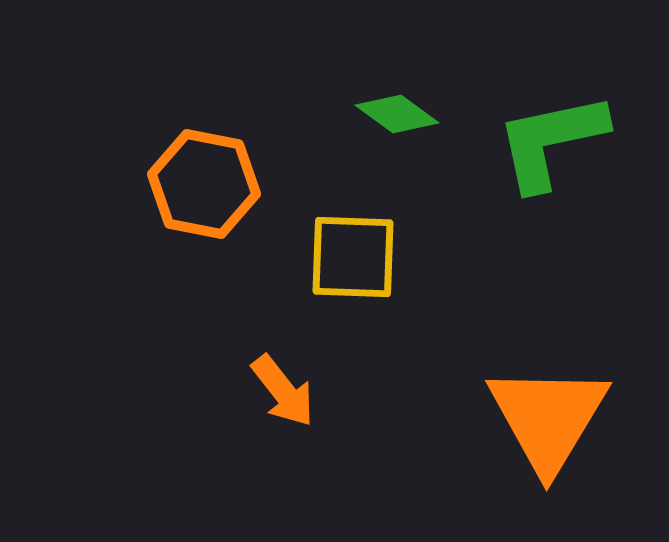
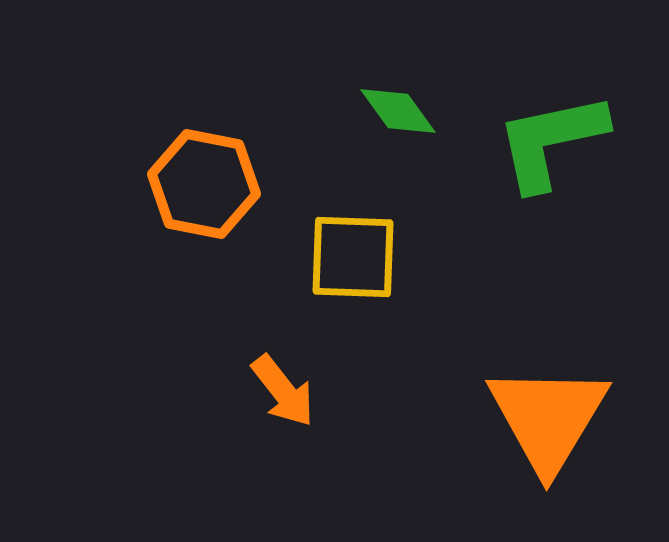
green diamond: moved 1 px right, 3 px up; rotated 18 degrees clockwise
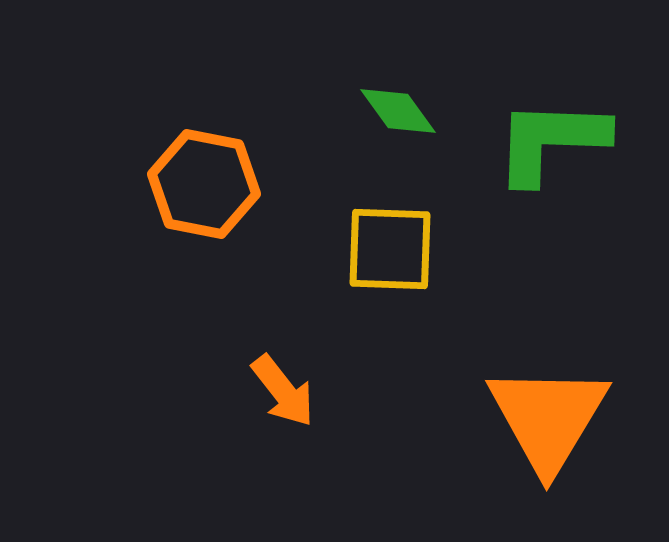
green L-shape: rotated 14 degrees clockwise
yellow square: moved 37 px right, 8 px up
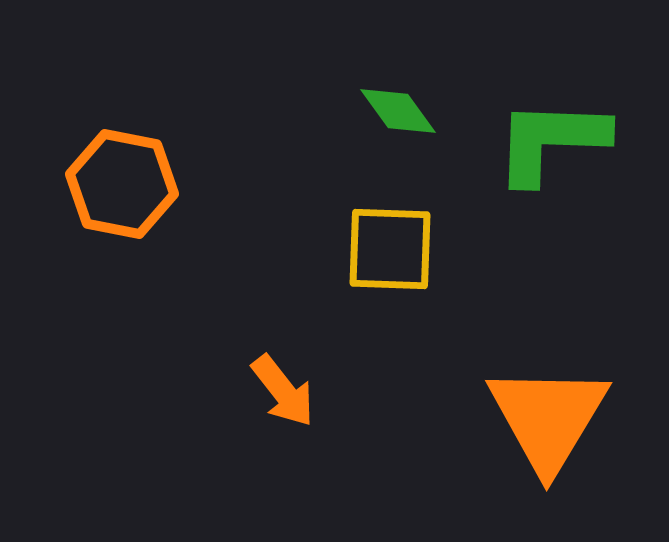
orange hexagon: moved 82 px left
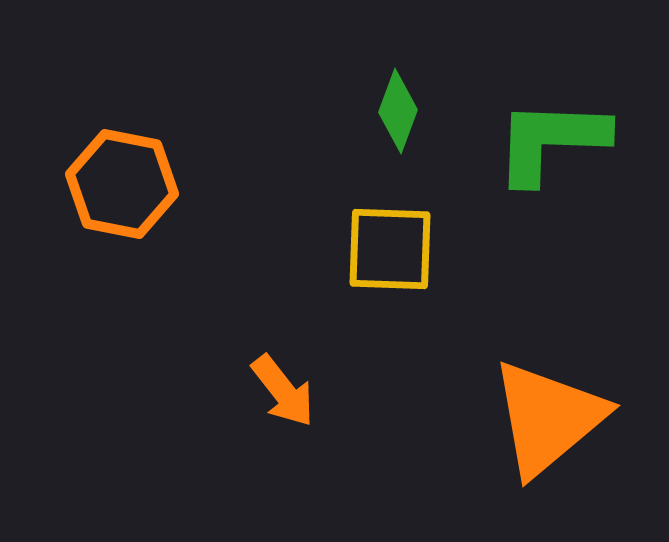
green diamond: rotated 56 degrees clockwise
orange triangle: rotated 19 degrees clockwise
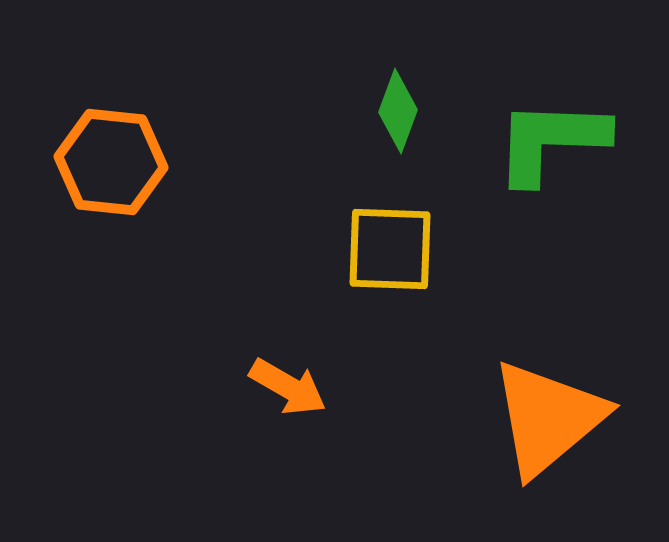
orange hexagon: moved 11 px left, 22 px up; rotated 5 degrees counterclockwise
orange arrow: moved 5 px right, 4 px up; rotated 22 degrees counterclockwise
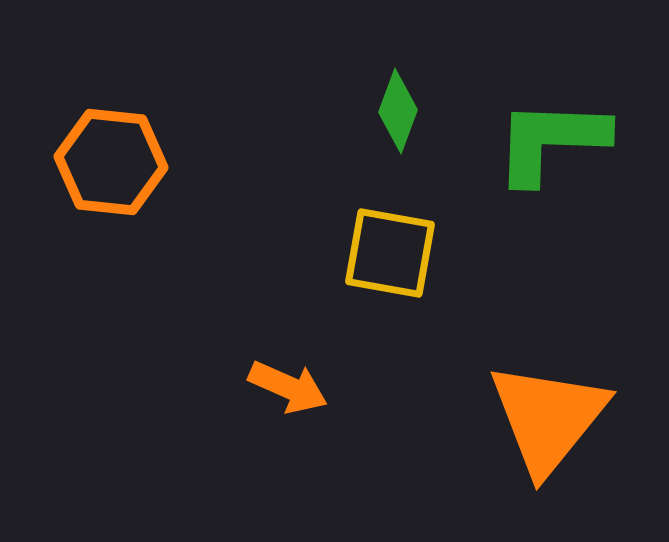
yellow square: moved 4 px down; rotated 8 degrees clockwise
orange arrow: rotated 6 degrees counterclockwise
orange triangle: rotated 11 degrees counterclockwise
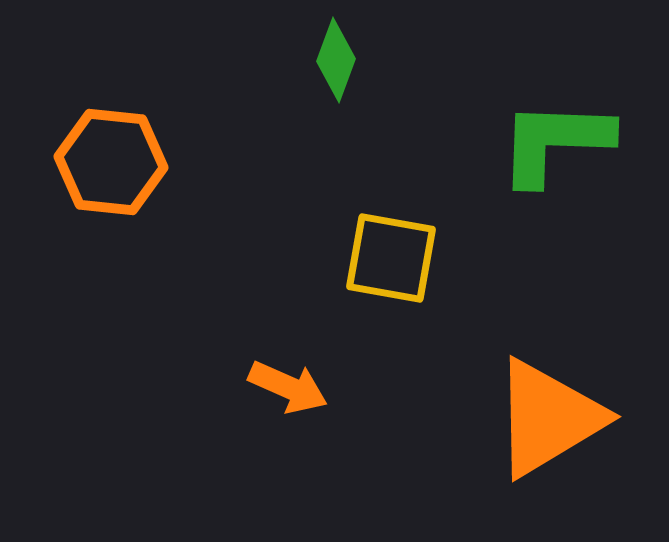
green diamond: moved 62 px left, 51 px up
green L-shape: moved 4 px right, 1 px down
yellow square: moved 1 px right, 5 px down
orange triangle: rotated 20 degrees clockwise
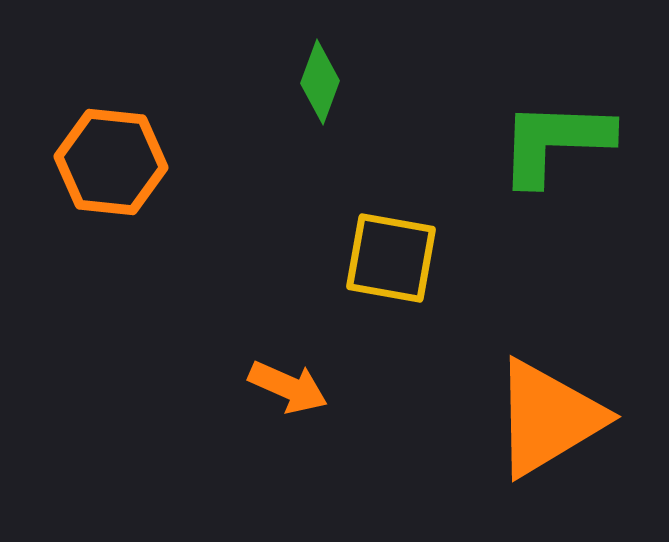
green diamond: moved 16 px left, 22 px down
